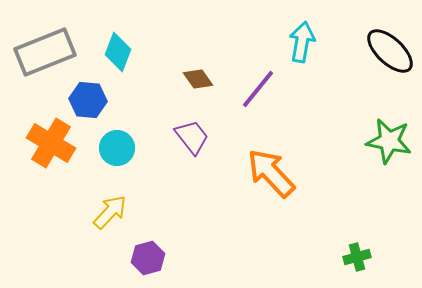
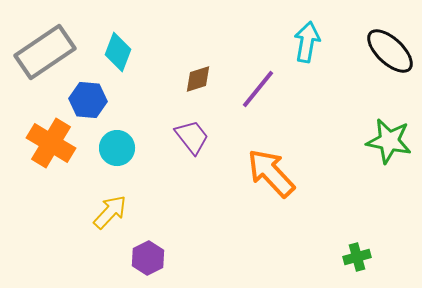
cyan arrow: moved 5 px right
gray rectangle: rotated 12 degrees counterclockwise
brown diamond: rotated 72 degrees counterclockwise
purple hexagon: rotated 12 degrees counterclockwise
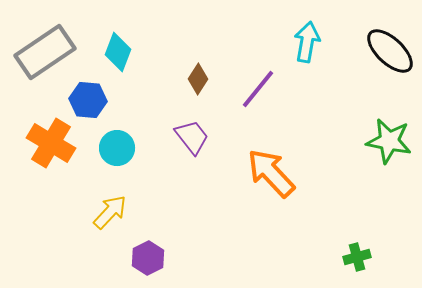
brown diamond: rotated 40 degrees counterclockwise
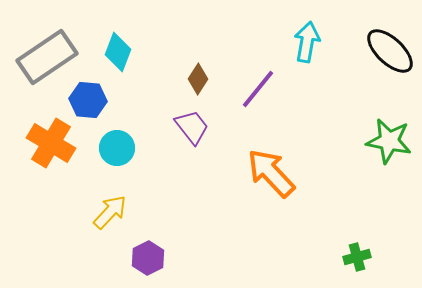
gray rectangle: moved 2 px right, 5 px down
purple trapezoid: moved 10 px up
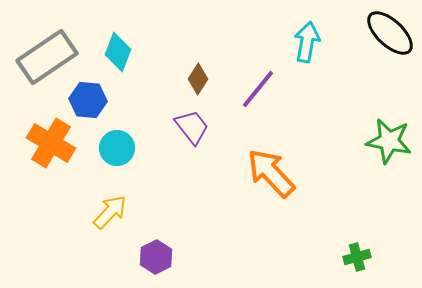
black ellipse: moved 18 px up
purple hexagon: moved 8 px right, 1 px up
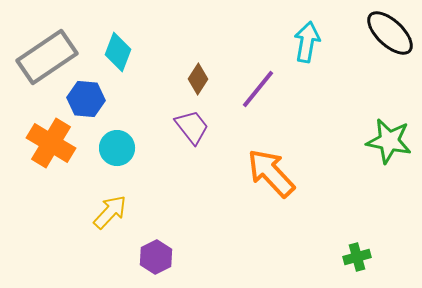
blue hexagon: moved 2 px left, 1 px up
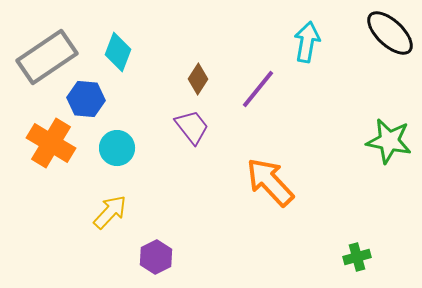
orange arrow: moved 1 px left, 9 px down
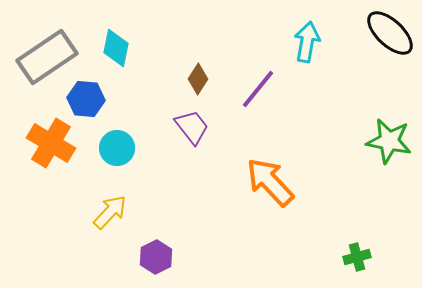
cyan diamond: moved 2 px left, 4 px up; rotated 9 degrees counterclockwise
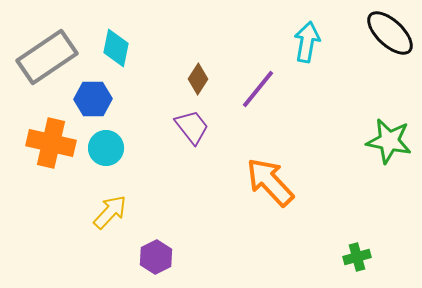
blue hexagon: moved 7 px right; rotated 6 degrees counterclockwise
orange cross: rotated 18 degrees counterclockwise
cyan circle: moved 11 px left
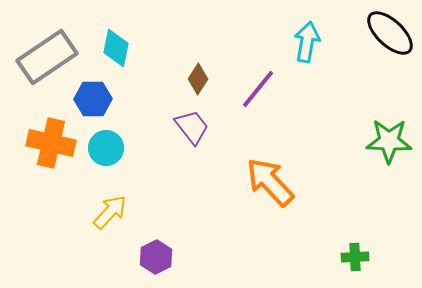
green star: rotated 9 degrees counterclockwise
green cross: moved 2 px left; rotated 12 degrees clockwise
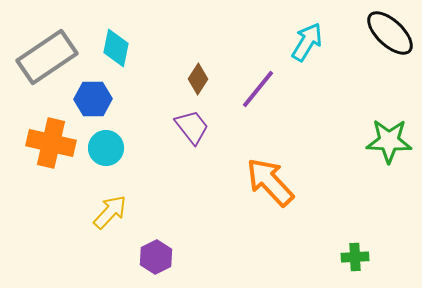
cyan arrow: rotated 21 degrees clockwise
